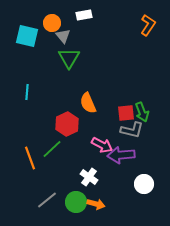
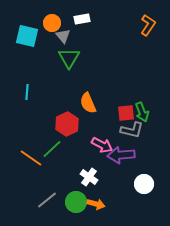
white rectangle: moved 2 px left, 4 px down
orange line: moved 1 px right; rotated 35 degrees counterclockwise
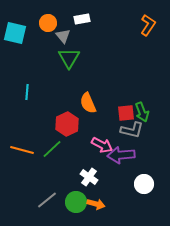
orange circle: moved 4 px left
cyan square: moved 12 px left, 3 px up
orange line: moved 9 px left, 8 px up; rotated 20 degrees counterclockwise
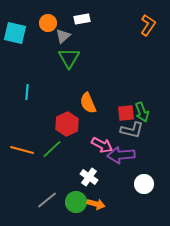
gray triangle: rotated 28 degrees clockwise
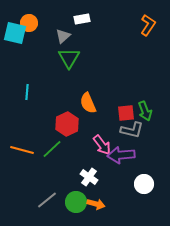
orange circle: moved 19 px left
green arrow: moved 3 px right, 1 px up
pink arrow: rotated 25 degrees clockwise
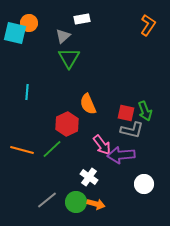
orange semicircle: moved 1 px down
red square: rotated 18 degrees clockwise
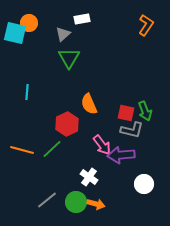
orange L-shape: moved 2 px left
gray triangle: moved 2 px up
orange semicircle: moved 1 px right
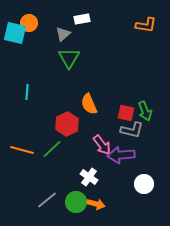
orange L-shape: rotated 65 degrees clockwise
